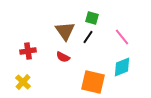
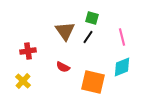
pink line: rotated 24 degrees clockwise
red semicircle: moved 10 px down
yellow cross: moved 1 px up
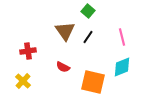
green square: moved 4 px left, 7 px up; rotated 24 degrees clockwise
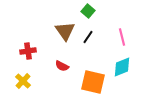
red semicircle: moved 1 px left, 1 px up
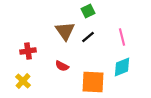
green square: rotated 24 degrees clockwise
black line: rotated 16 degrees clockwise
orange square: rotated 10 degrees counterclockwise
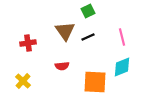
black line: rotated 16 degrees clockwise
red cross: moved 8 px up
red semicircle: rotated 32 degrees counterclockwise
orange square: moved 2 px right
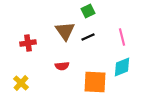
yellow cross: moved 2 px left, 2 px down
